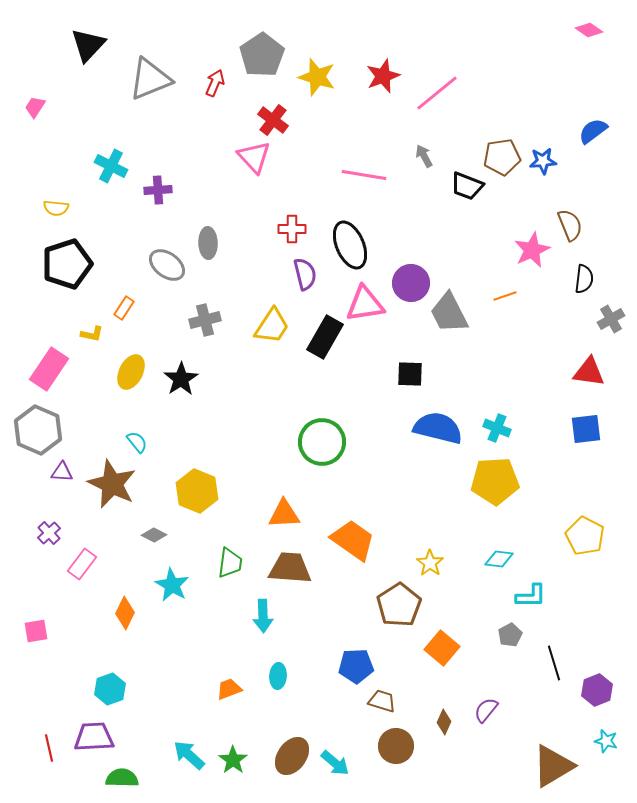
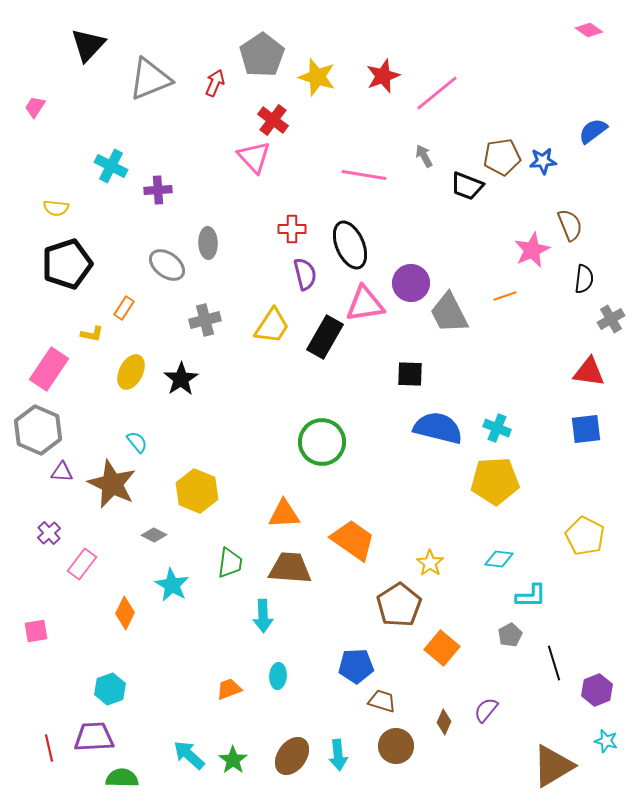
cyan arrow at (335, 763): moved 3 px right, 8 px up; rotated 44 degrees clockwise
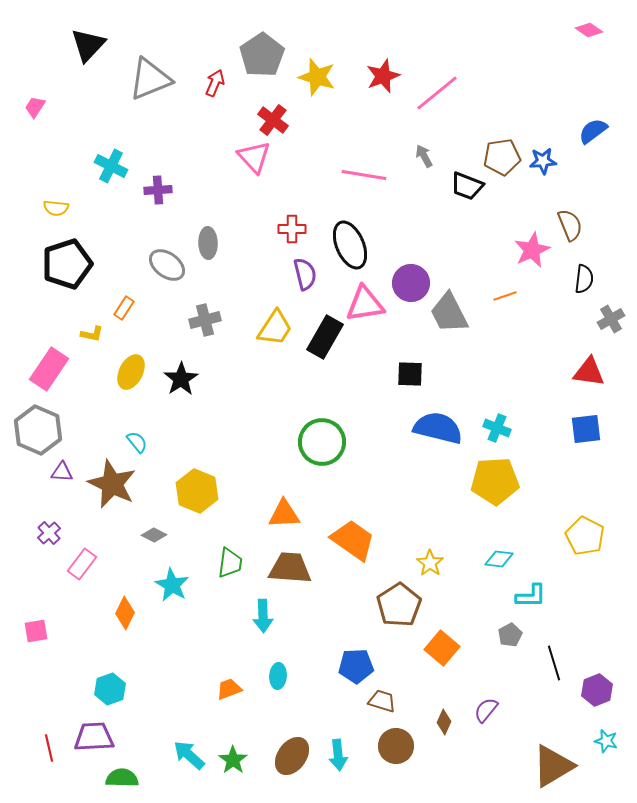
yellow trapezoid at (272, 326): moved 3 px right, 2 px down
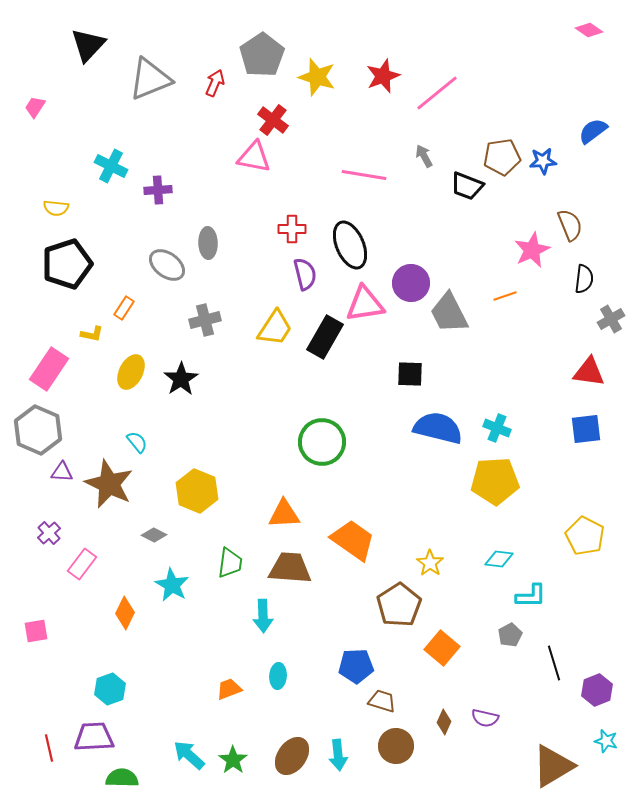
pink triangle at (254, 157): rotated 36 degrees counterclockwise
brown star at (112, 484): moved 3 px left
purple semicircle at (486, 710): moved 1 px left, 8 px down; rotated 116 degrees counterclockwise
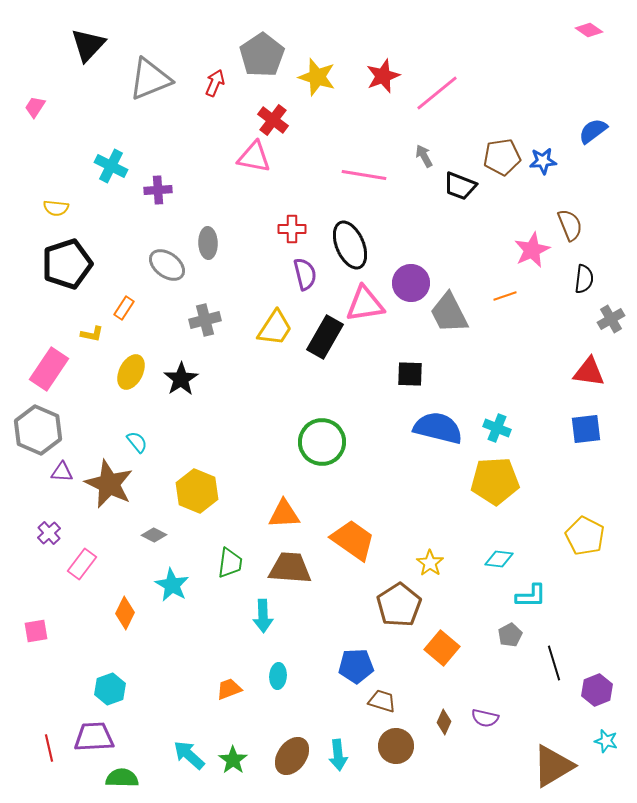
black trapezoid at (467, 186): moved 7 px left
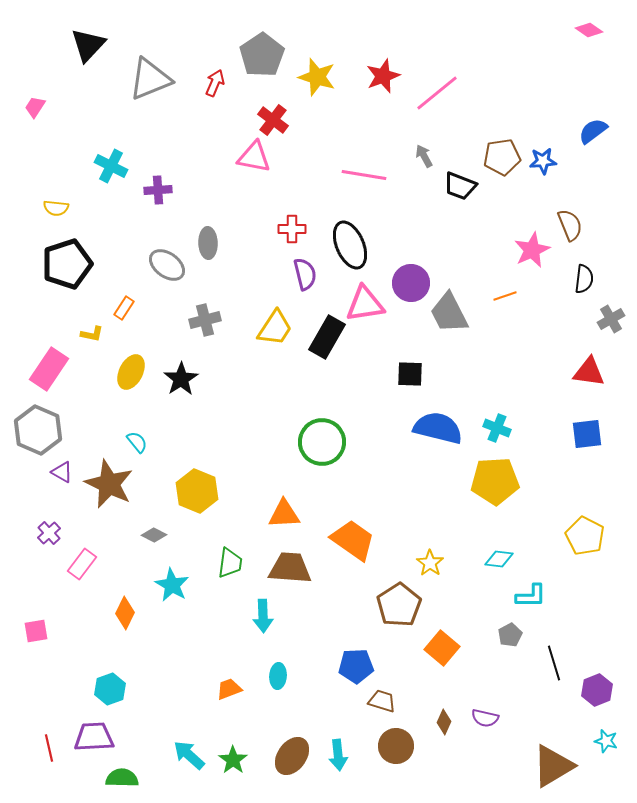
black rectangle at (325, 337): moved 2 px right
blue square at (586, 429): moved 1 px right, 5 px down
purple triangle at (62, 472): rotated 25 degrees clockwise
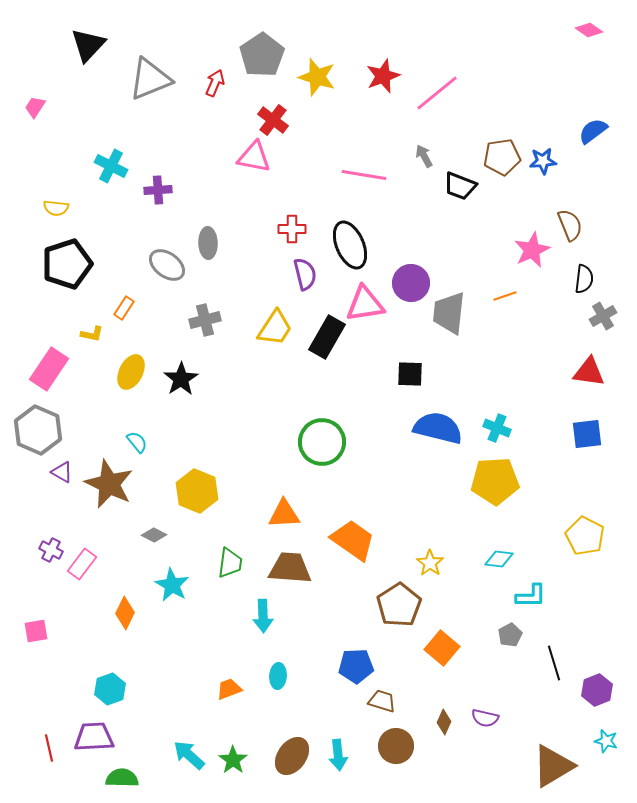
gray trapezoid at (449, 313): rotated 33 degrees clockwise
gray cross at (611, 319): moved 8 px left, 3 px up
purple cross at (49, 533): moved 2 px right, 17 px down; rotated 20 degrees counterclockwise
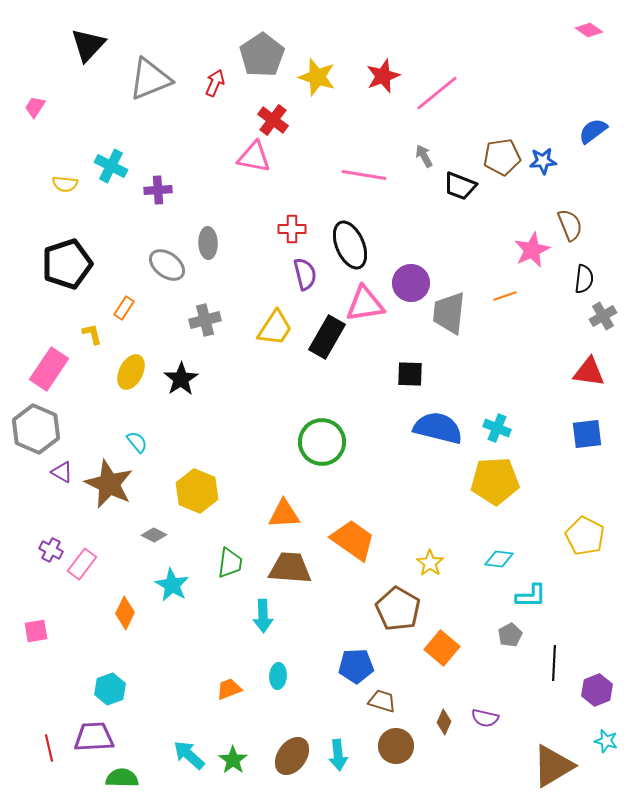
yellow semicircle at (56, 208): moved 9 px right, 24 px up
yellow L-shape at (92, 334): rotated 115 degrees counterclockwise
gray hexagon at (38, 430): moved 2 px left, 1 px up
brown pentagon at (399, 605): moved 1 px left, 4 px down; rotated 9 degrees counterclockwise
black line at (554, 663): rotated 20 degrees clockwise
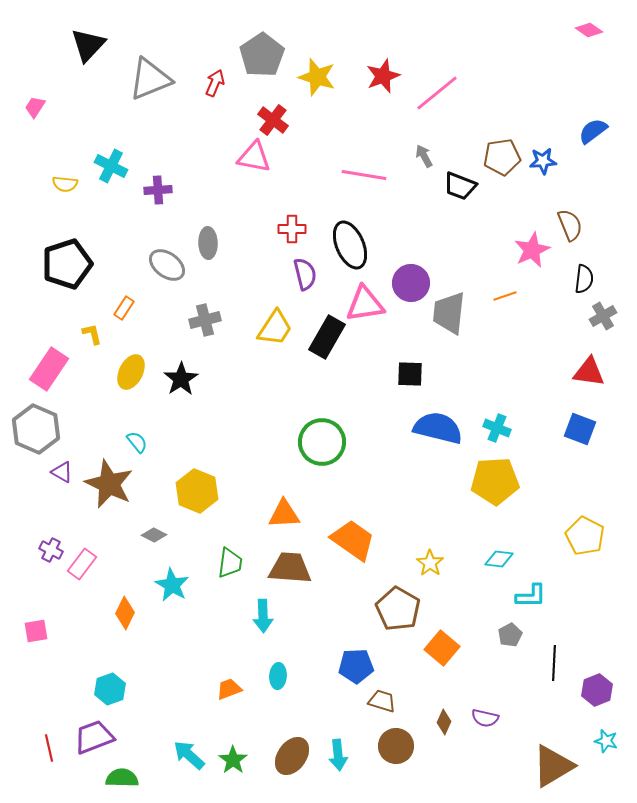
blue square at (587, 434): moved 7 px left, 5 px up; rotated 28 degrees clockwise
purple trapezoid at (94, 737): rotated 18 degrees counterclockwise
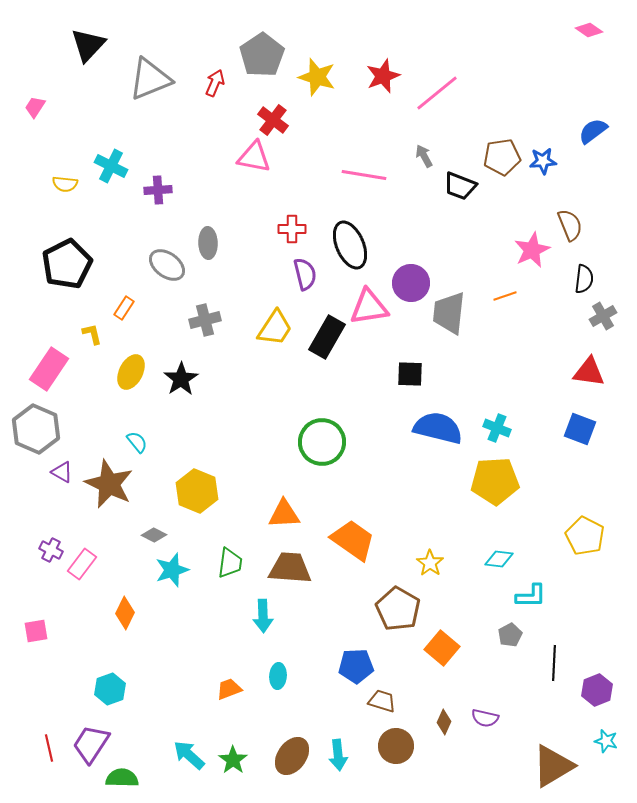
black pentagon at (67, 264): rotated 9 degrees counterclockwise
pink triangle at (365, 304): moved 4 px right, 3 px down
cyan star at (172, 585): moved 15 px up; rotated 24 degrees clockwise
purple trapezoid at (94, 737): moved 3 px left, 7 px down; rotated 36 degrees counterclockwise
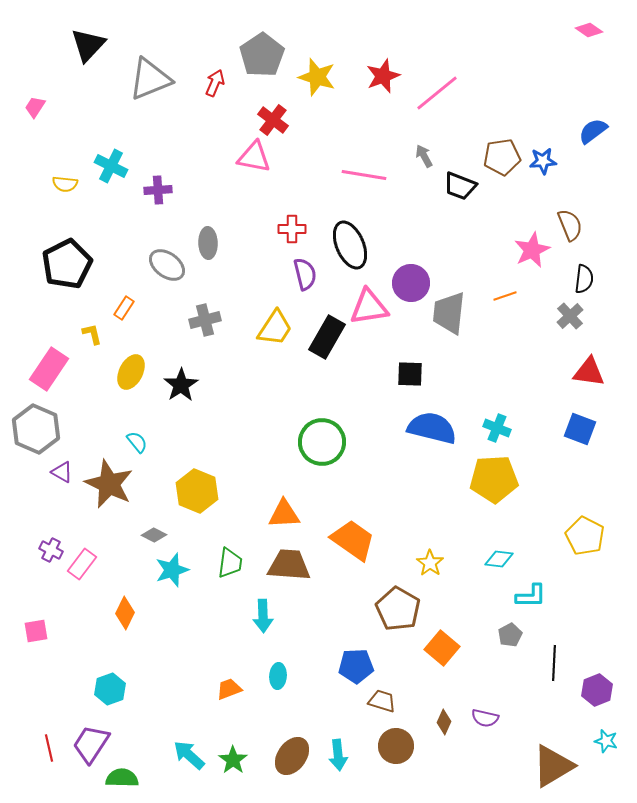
gray cross at (603, 316): moved 33 px left; rotated 12 degrees counterclockwise
black star at (181, 379): moved 6 px down
blue semicircle at (438, 428): moved 6 px left
yellow pentagon at (495, 481): moved 1 px left, 2 px up
brown trapezoid at (290, 568): moved 1 px left, 3 px up
